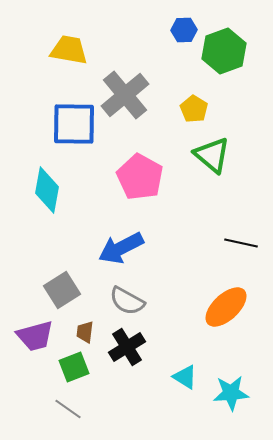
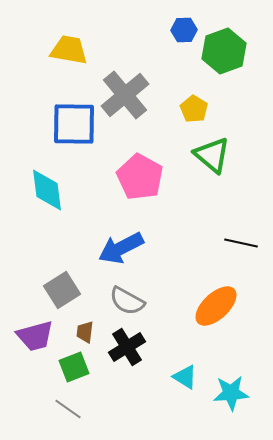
cyan diamond: rotated 18 degrees counterclockwise
orange ellipse: moved 10 px left, 1 px up
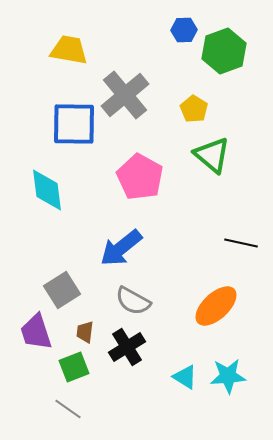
blue arrow: rotated 12 degrees counterclockwise
gray semicircle: moved 6 px right
purple trapezoid: moved 1 px right, 4 px up; rotated 87 degrees clockwise
cyan star: moved 3 px left, 17 px up
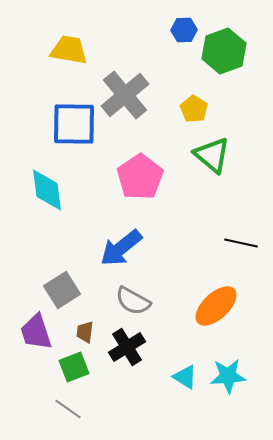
pink pentagon: rotated 9 degrees clockwise
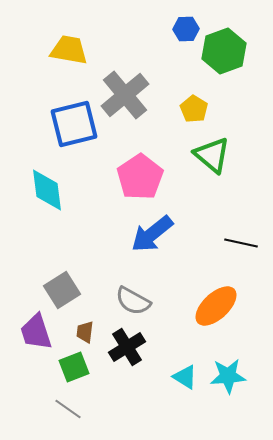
blue hexagon: moved 2 px right, 1 px up
blue square: rotated 15 degrees counterclockwise
blue arrow: moved 31 px right, 14 px up
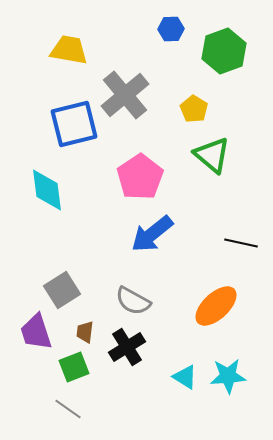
blue hexagon: moved 15 px left
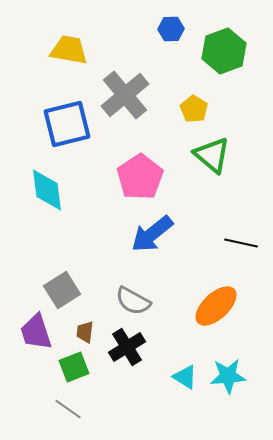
blue square: moved 7 px left
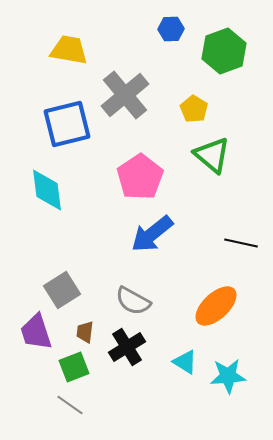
cyan triangle: moved 15 px up
gray line: moved 2 px right, 4 px up
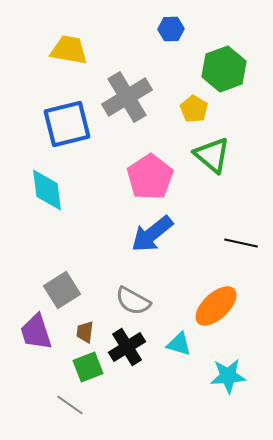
green hexagon: moved 18 px down
gray cross: moved 2 px right, 2 px down; rotated 9 degrees clockwise
pink pentagon: moved 10 px right
cyan triangle: moved 6 px left, 18 px up; rotated 16 degrees counterclockwise
green square: moved 14 px right
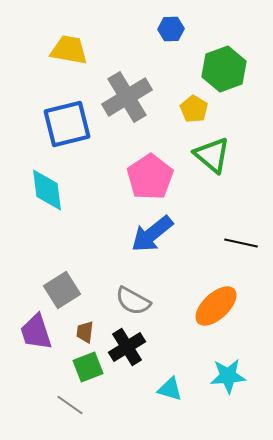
cyan triangle: moved 9 px left, 45 px down
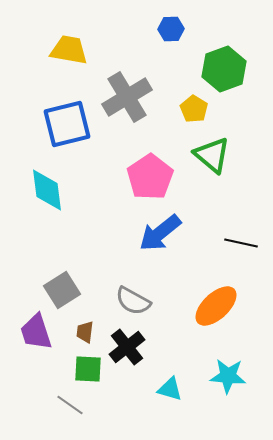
blue arrow: moved 8 px right, 1 px up
black cross: rotated 6 degrees counterclockwise
green square: moved 2 px down; rotated 24 degrees clockwise
cyan star: rotated 9 degrees clockwise
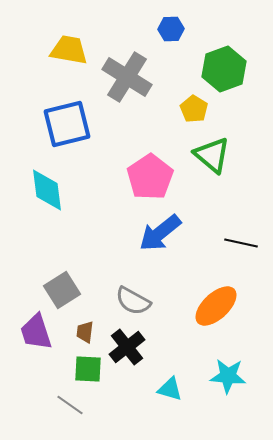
gray cross: moved 20 px up; rotated 27 degrees counterclockwise
